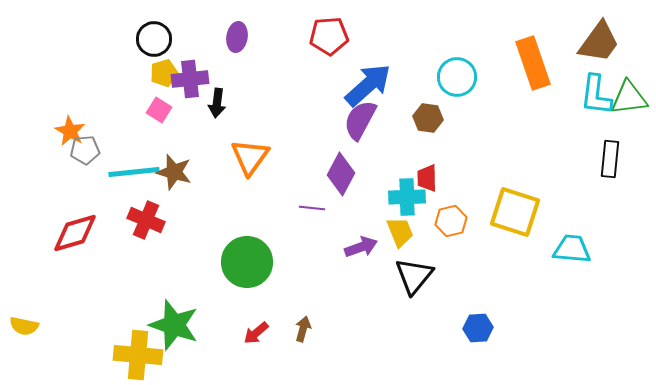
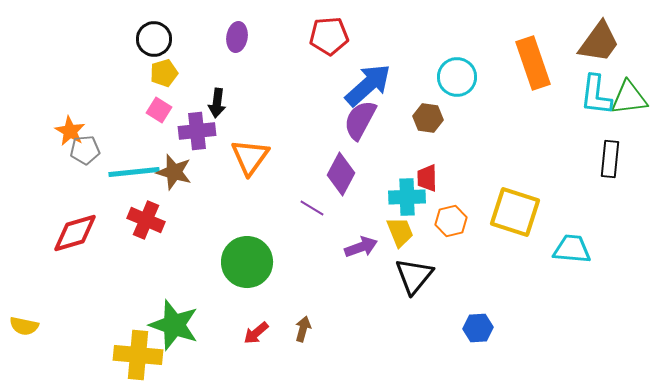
purple cross: moved 7 px right, 52 px down
purple line: rotated 25 degrees clockwise
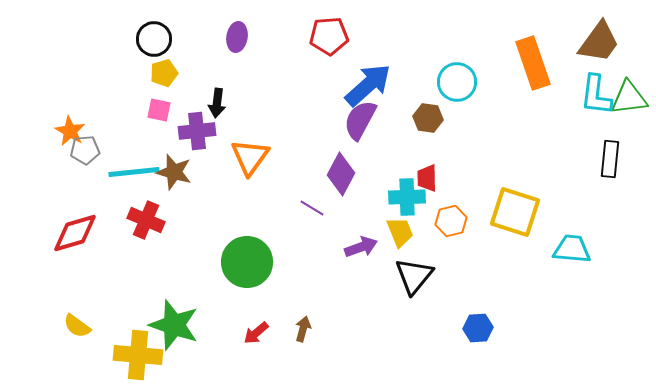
cyan circle: moved 5 px down
pink square: rotated 20 degrees counterclockwise
yellow semicircle: moved 53 px right; rotated 24 degrees clockwise
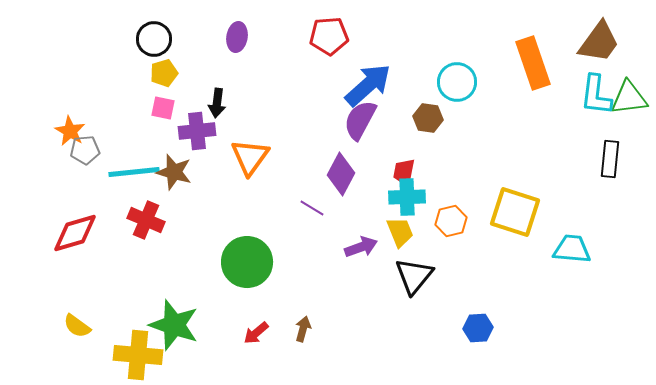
pink square: moved 4 px right, 2 px up
red trapezoid: moved 23 px left, 6 px up; rotated 12 degrees clockwise
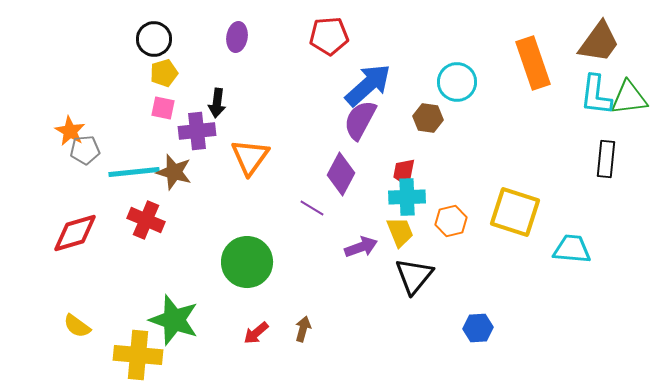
black rectangle: moved 4 px left
green star: moved 5 px up
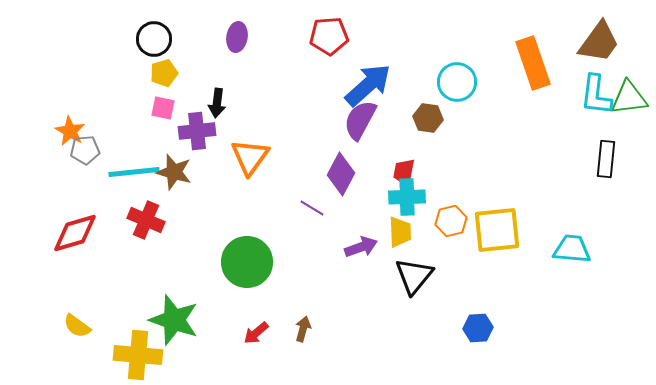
yellow square: moved 18 px left, 18 px down; rotated 24 degrees counterclockwise
yellow trapezoid: rotated 20 degrees clockwise
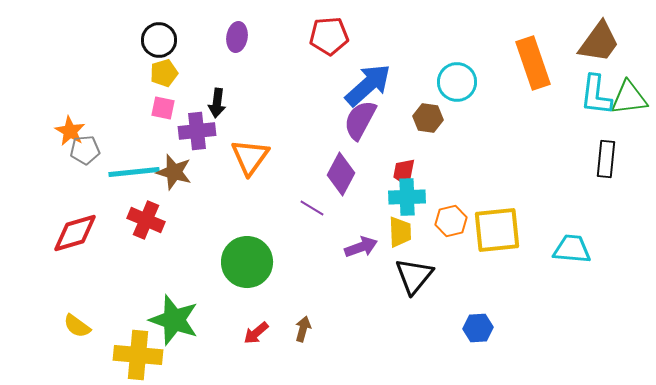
black circle: moved 5 px right, 1 px down
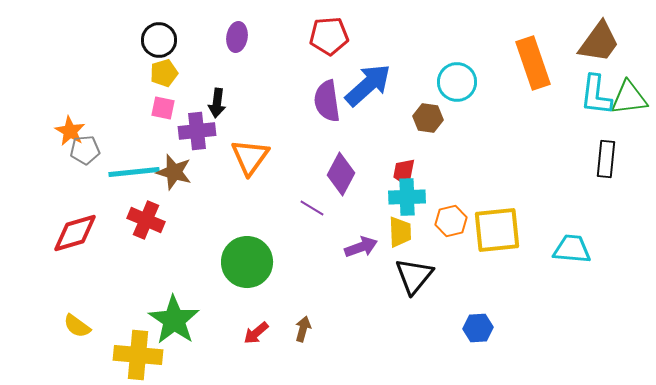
purple semicircle: moved 33 px left, 19 px up; rotated 36 degrees counterclockwise
green star: rotated 15 degrees clockwise
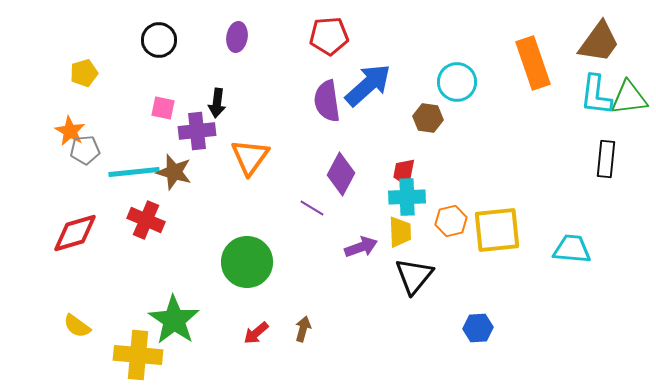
yellow pentagon: moved 80 px left
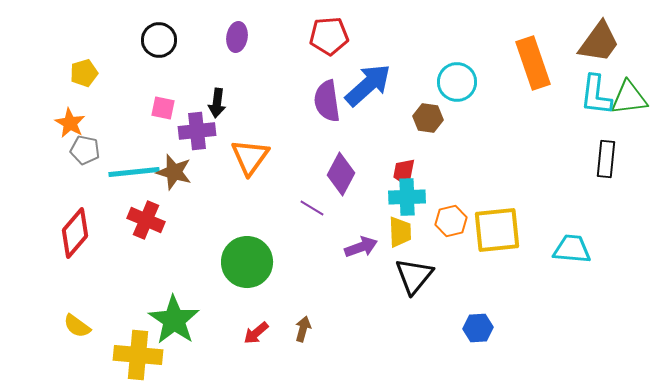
orange star: moved 8 px up
gray pentagon: rotated 16 degrees clockwise
red diamond: rotated 33 degrees counterclockwise
